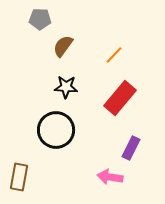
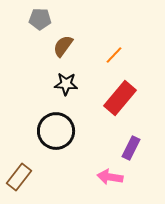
black star: moved 3 px up
black circle: moved 1 px down
brown rectangle: rotated 28 degrees clockwise
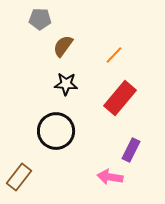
purple rectangle: moved 2 px down
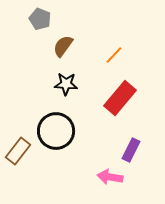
gray pentagon: rotated 20 degrees clockwise
brown rectangle: moved 1 px left, 26 px up
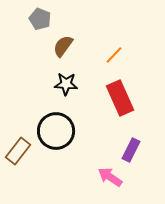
red rectangle: rotated 64 degrees counterclockwise
pink arrow: rotated 25 degrees clockwise
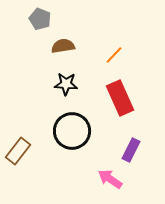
brown semicircle: rotated 45 degrees clockwise
black circle: moved 16 px right
pink arrow: moved 2 px down
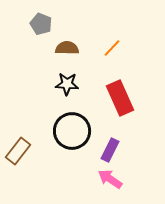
gray pentagon: moved 1 px right, 5 px down
brown semicircle: moved 4 px right, 2 px down; rotated 10 degrees clockwise
orange line: moved 2 px left, 7 px up
black star: moved 1 px right
purple rectangle: moved 21 px left
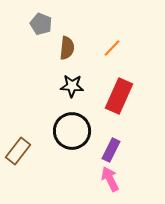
brown semicircle: rotated 95 degrees clockwise
black star: moved 5 px right, 2 px down
red rectangle: moved 1 px left, 2 px up; rotated 48 degrees clockwise
purple rectangle: moved 1 px right
pink arrow: rotated 30 degrees clockwise
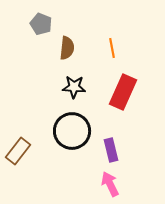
orange line: rotated 54 degrees counterclockwise
black star: moved 2 px right, 1 px down
red rectangle: moved 4 px right, 4 px up
purple rectangle: rotated 40 degrees counterclockwise
pink arrow: moved 5 px down
